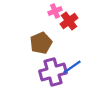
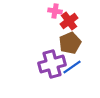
pink cross: rotated 32 degrees clockwise
brown pentagon: moved 29 px right
purple cross: moved 1 px left, 8 px up
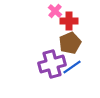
pink cross: rotated 32 degrees clockwise
red cross: rotated 36 degrees clockwise
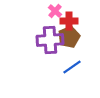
brown pentagon: moved 1 px left, 6 px up
purple cross: moved 2 px left, 24 px up; rotated 12 degrees clockwise
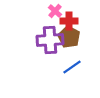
brown pentagon: rotated 20 degrees counterclockwise
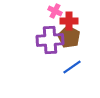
pink cross: rotated 16 degrees counterclockwise
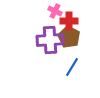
blue line: rotated 24 degrees counterclockwise
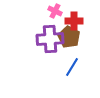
red cross: moved 5 px right
purple cross: moved 1 px up
